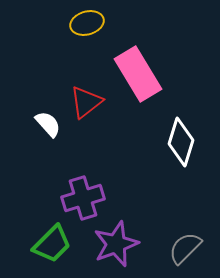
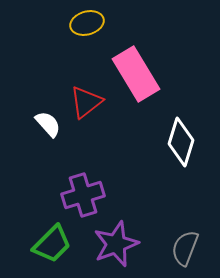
pink rectangle: moved 2 px left
purple cross: moved 3 px up
gray semicircle: rotated 24 degrees counterclockwise
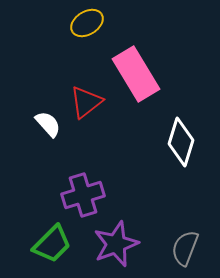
yellow ellipse: rotated 16 degrees counterclockwise
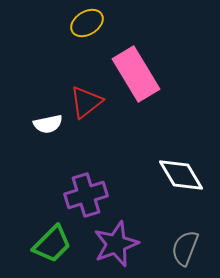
white semicircle: rotated 120 degrees clockwise
white diamond: moved 33 px down; rotated 48 degrees counterclockwise
purple cross: moved 3 px right
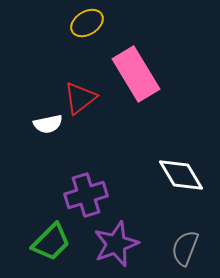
red triangle: moved 6 px left, 4 px up
green trapezoid: moved 1 px left, 2 px up
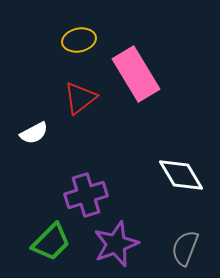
yellow ellipse: moved 8 px left, 17 px down; rotated 20 degrees clockwise
white semicircle: moved 14 px left, 9 px down; rotated 16 degrees counterclockwise
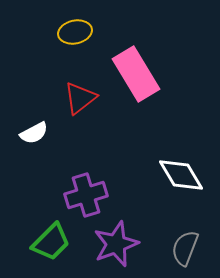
yellow ellipse: moved 4 px left, 8 px up
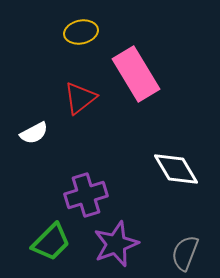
yellow ellipse: moved 6 px right
white diamond: moved 5 px left, 6 px up
gray semicircle: moved 5 px down
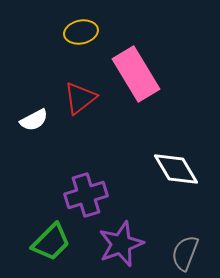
white semicircle: moved 13 px up
purple star: moved 5 px right
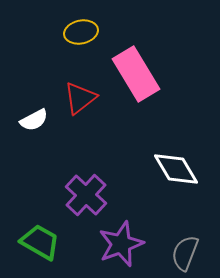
purple cross: rotated 30 degrees counterclockwise
green trapezoid: moved 11 px left; rotated 105 degrees counterclockwise
